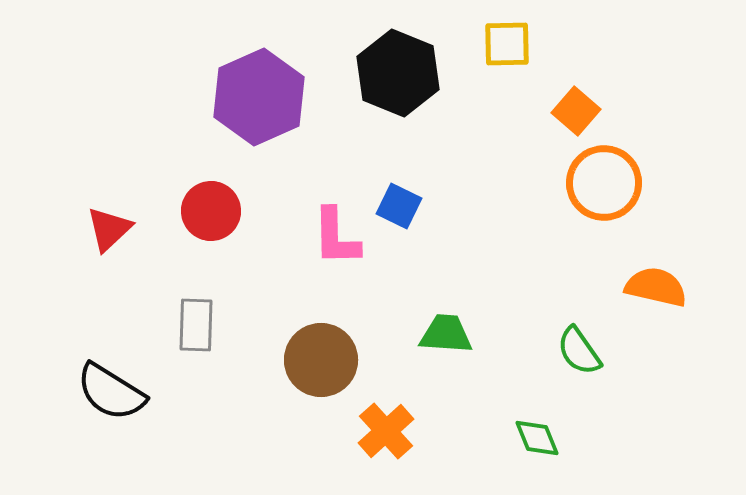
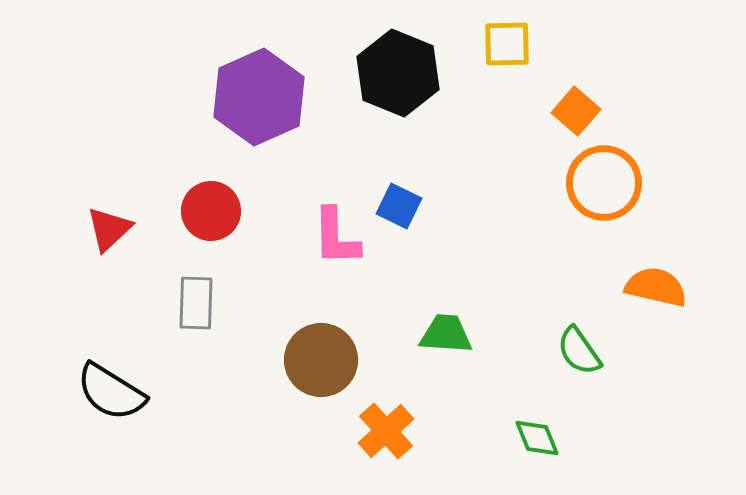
gray rectangle: moved 22 px up
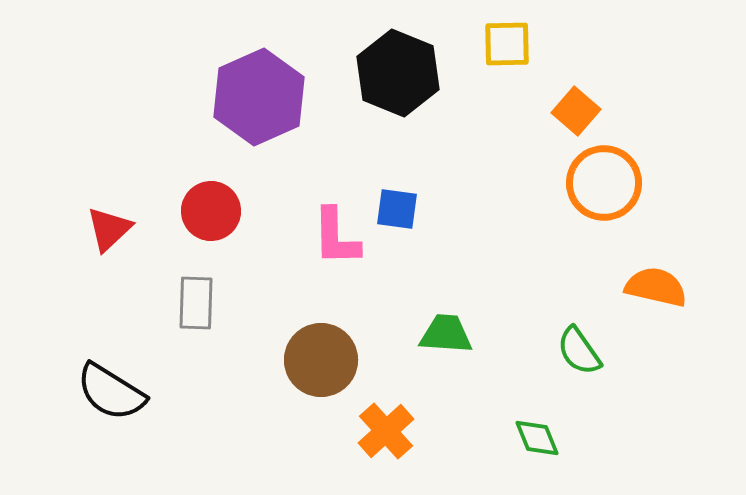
blue square: moved 2 px left, 3 px down; rotated 18 degrees counterclockwise
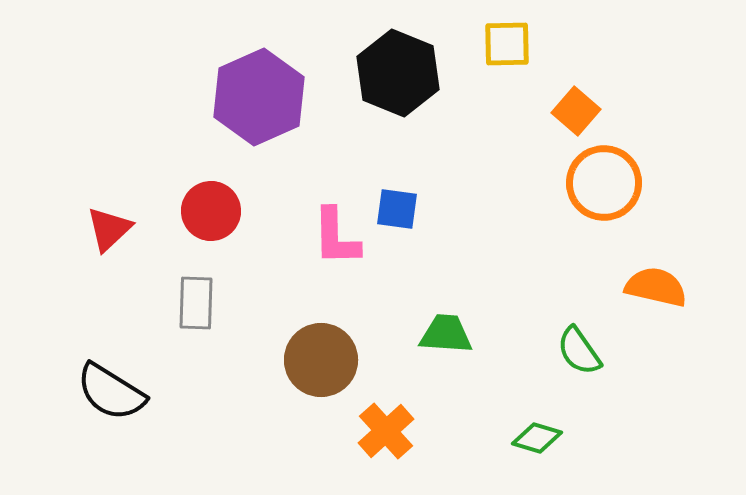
green diamond: rotated 51 degrees counterclockwise
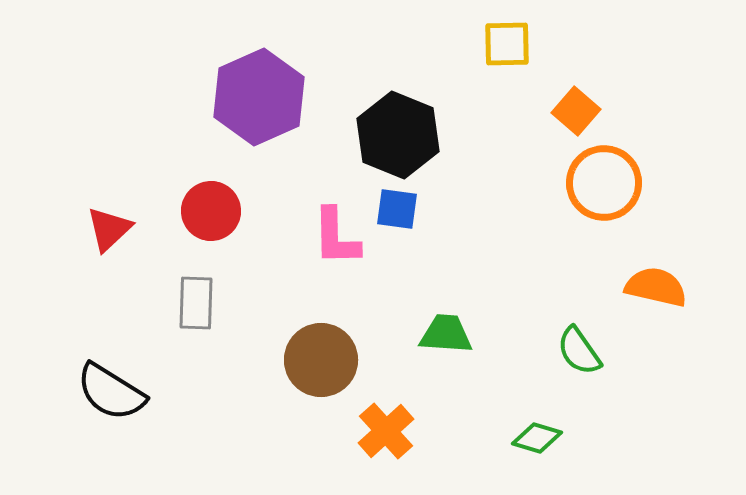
black hexagon: moved 62 px down
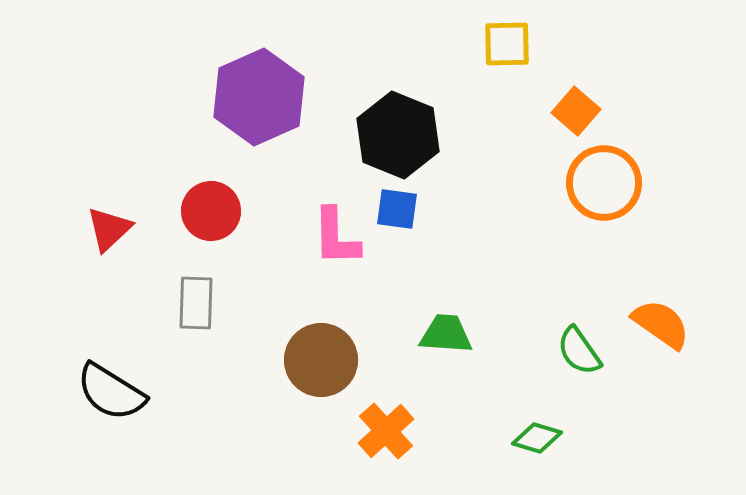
orange semicircle: moved 5 px right, 37 px down; rotated 22 degrees clockwise
